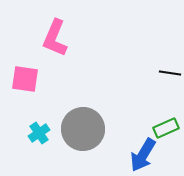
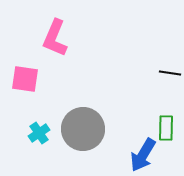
green rectangle: rotated 65 degrees counterclockwise
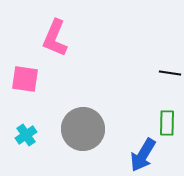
green rectangle: moved 1 px right, 5 px up
cyan cross: moved 13 px left, 2 px down
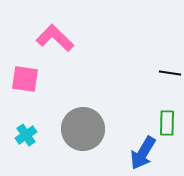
pink L-shape: rotated 111 degrees clockwise
blue arrow: moved 2 px up
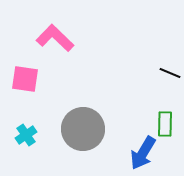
black line: rotated 15 degrees clockwise
green rectangle: moved 2 px left, 1 px down
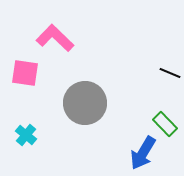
pink square: moved 6 px up
green rectangle: rotated 45 degrees counterclockwise
gray circle: moved 2 px right, 26 px up
cyan cross: rotated 15 degrees counterclockwise
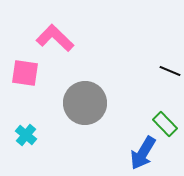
black line: moved 2 px up
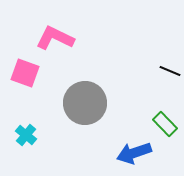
pink L-shape: rotated 18 degrees counterclockwise
pink square: rotated 12 degrees clockwise
blue arrow: moved 9 px left; rotated 40 degrees clockwise
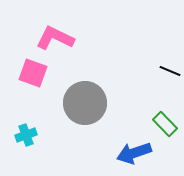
pink square: moved 8 px right
cyan cross: rotated 30 degrees clockwise
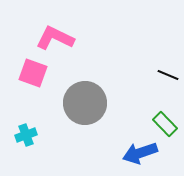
black line: moved 2 px left, 4 px down
blue arrow: moved 6 px right
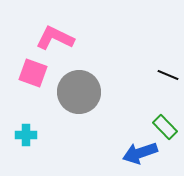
gray circle: moved 6 px left, 11 px up
green rectangle: moved 3 px down
cyan cross: rotated 20 degrees clockwise
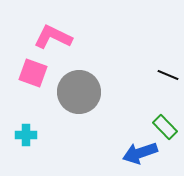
pink L-shape: moved 2 px left, 1 px up
